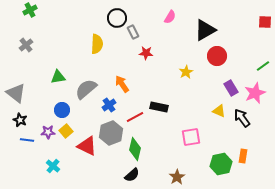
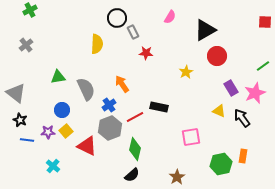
gray semicircle: rotated 105 degrees clockwise
gray hexagon: moved 1 px left, 5 px up
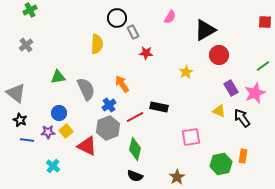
red circle: moved 2 px right, 1 px up
blue circle: moved 3 px left, 3 px down
gray hexagon: moved 2 px left
black semicircle: moved 3 px right, 1 px down; rotated 63 degrees clockwise
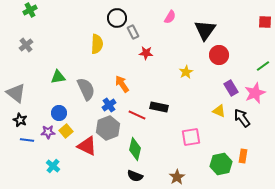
black triangle: rotated 25 degrees counterclockwise
red line: moved 2 px right, 2 px up; rotated 54 degrees clockwise
